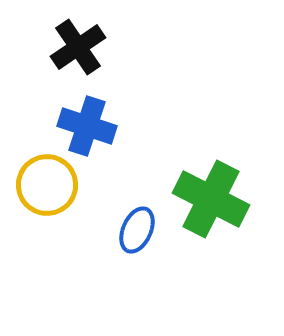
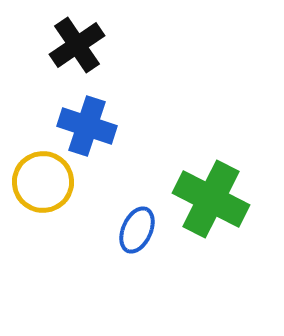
black cross: moved 1 px left, 2 px up
yellow circle: moved 4 px left, 3 px up
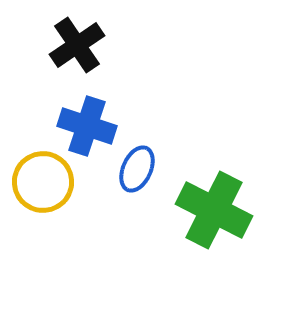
green cross: moved 3 px right, 11 px down
blue ellipse: moved 61 px up
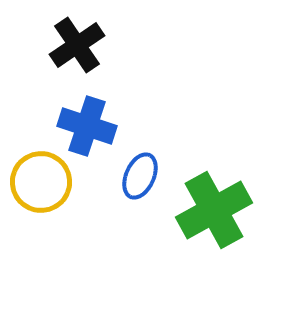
blue ellipse: moved 3 px right, 7 px down
yellow circle: moved 2 px left
green cross: rotated 34 degrees clockwise
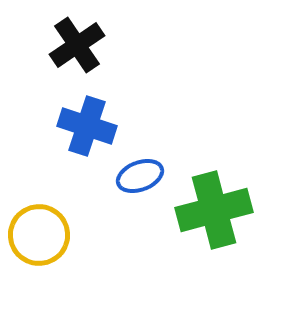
blue ellipse: rotated 45 degrees clockwise
yellow circle: moved 2 px left, 53 px down
green cross: rotated 14 degrees clockwise
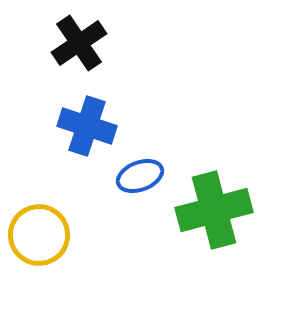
black cross: moved 2 px right, 2 px up
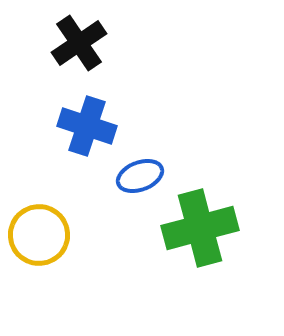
green cross: moved 14 px left, 18 px down
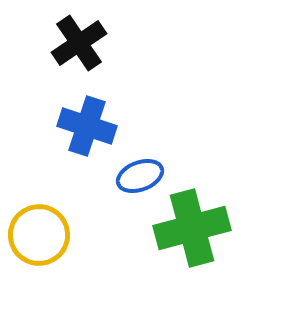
green cross: moved 8 px left
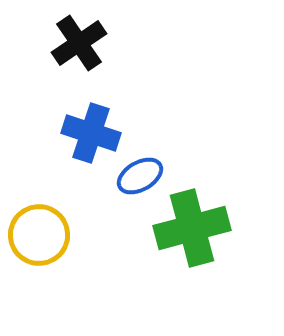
blue cross: moved 4 px right, 7 px down
blue ellipse: rotated 9 degrees counterclockwise
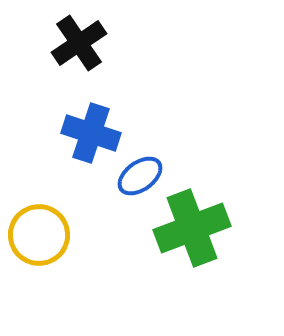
blue ellipse: rotated 6 degrees counterclockwise
green cross: rotated 6 degrees counterclockwise
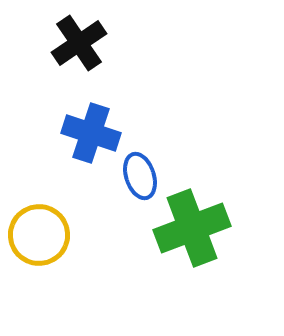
blue ellipse: rotated 72 degrees counterclockwise
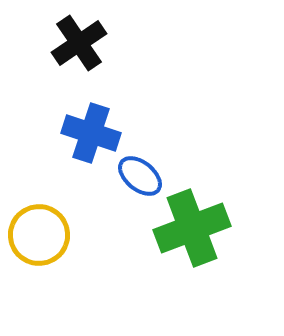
blue ellipse: rotated 33 degrees counterclockwise
